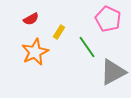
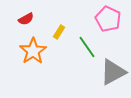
red semicircle: moved 5 px left
orange star: moved 2 px left, 1 px up; rotated 8 degrees counterclockwise
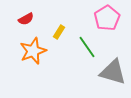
pink pentagon: moved 1 px left, 1 px up; rotated 15 degrees clockwise
orange star: rotated 12 degrees clockwise
gray triangle: rotated 44 degrees clockwise
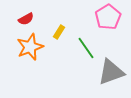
pink pentagon: moved 1 px right, 1 px up
green line: moved 1 px left, 1 px down
orange star: moved 3 px left, 4 px up
gray triangle: moved 2 px left; rotated 36 degrees counterclockwise
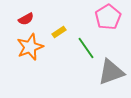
yellow rectangle: rotated 24 degrees clockwise
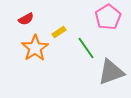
orange star: moved 5 px right, 1 px down; rotated 12 degrees counterclockwise
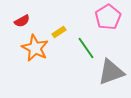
red semicircle: moved 4 px left, 2 px down
orange star: rotated 12 degrees counterclockwise
